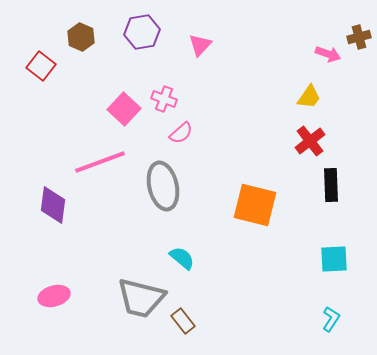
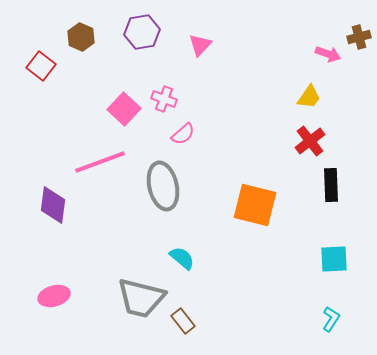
pink semicircle: moved 2 px right, 1 px down
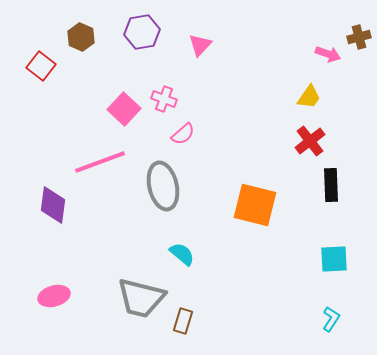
cyan semicircle: moved 4 px up
brown rectangle: rotated 55 degrees clockwise
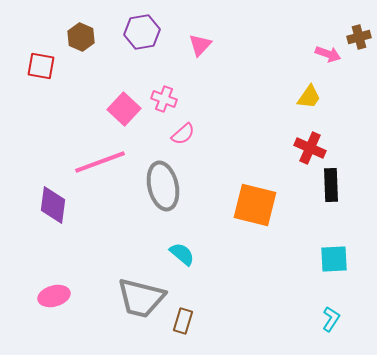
red square: rotated 28 degrees counterclockwise
red cross: moved 7 px down; rotated 28 degrees counterclockwise
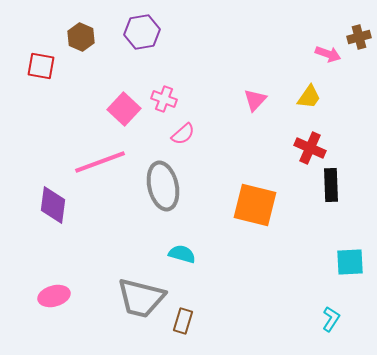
pink triangle: moved 55 px right, 55 px down
cyan semicircle: rotated 24 degrees counterclockwise
cyan square: moved 16 px right, 3 px down
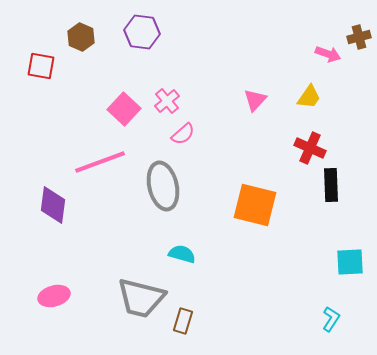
purple hexagon: rotated 16 degrees clockwise
pink cross: moved 3 px right, 2 px down; rotated 30 degrees clockwise
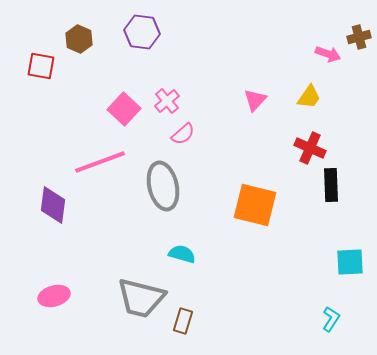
brown hexagon: moved 2 px left, 2 px down
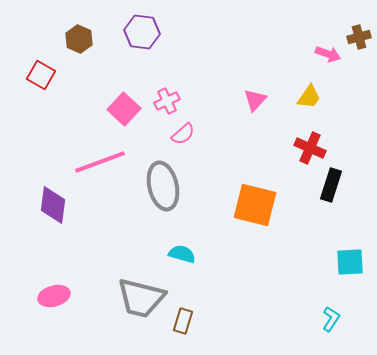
red square: moved 9 px down; rotated 20 degrees clockwise
pink cross: rotated 15 degrees clockwise
black rectangle: rotated 20 degrees clockwise
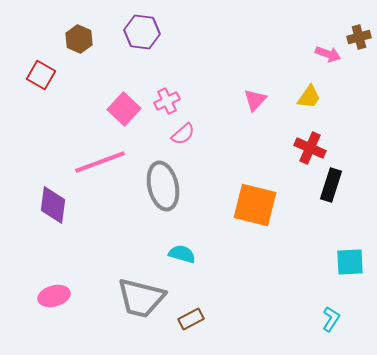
brown rectangle: moved 8 px right, 2 px up; rotated 45 degrees clockwise
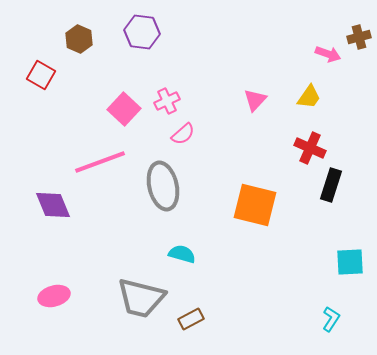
purple diamond: rotated 30 degrees counterclockwise
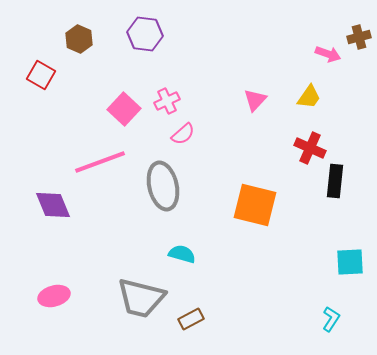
purple hexagon: moved 3 px right, 2 px down
black rectangle: moved 4 px right, 4 px up; rotated 12 degrees counterclockwise
